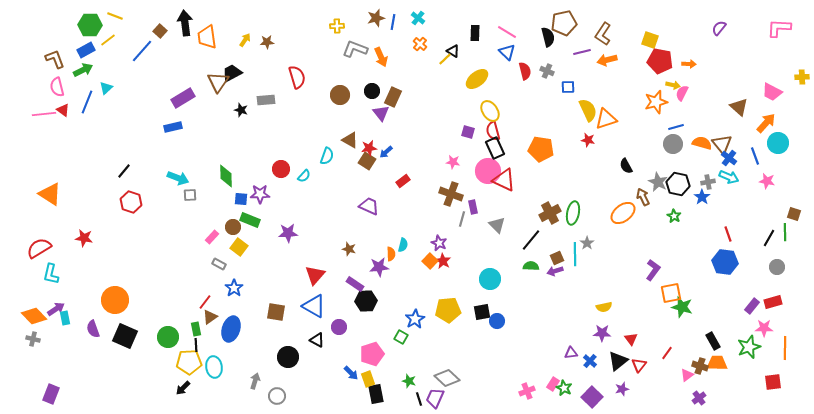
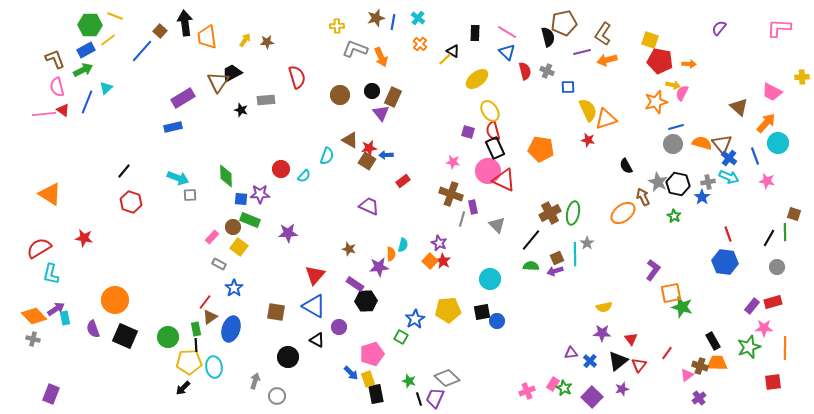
blue arrow at (386, 152): moved 3 px down; rotated 40 degrees clockwise
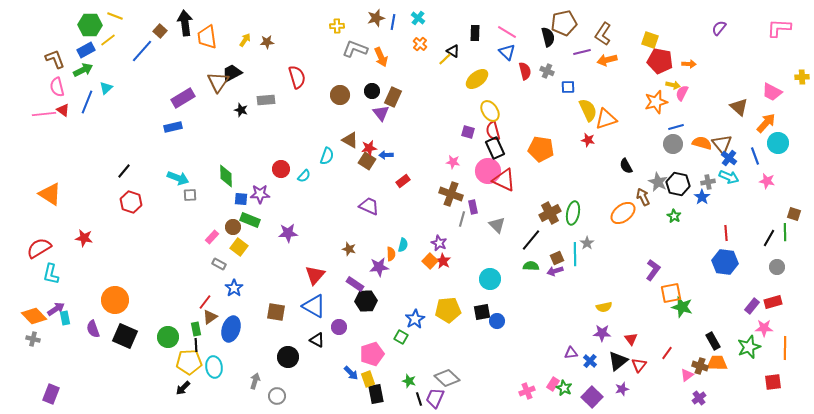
red line at (728, 234): moved 2 px left, 1 px up; rotated 14 degrees clockwise
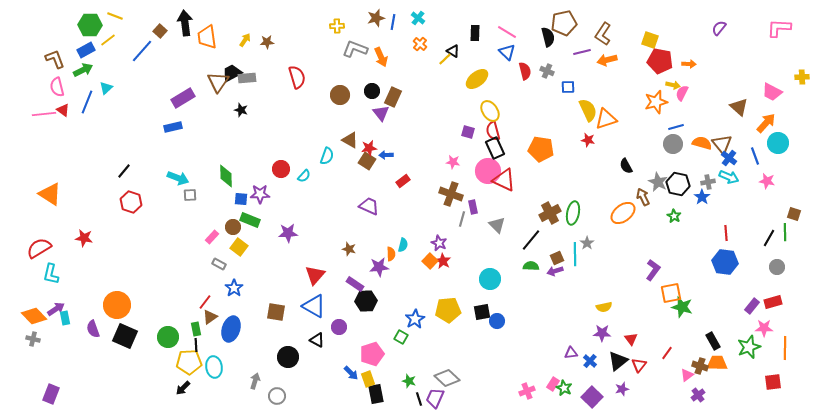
gray rectangle at (266, 100): moved 19 px left, 22 px up
orange circle at (115, 300): moved 2 px right, 5 px down
purple cross at (699, 398): moved 1 px left, 3 px up
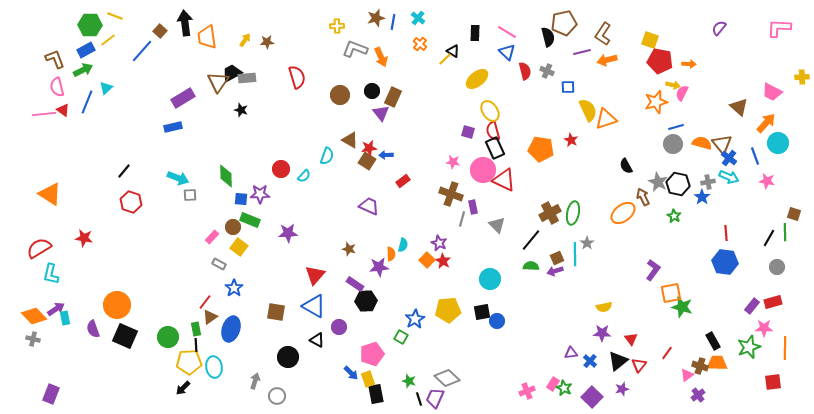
red star at (588, 140): moved 17 px left; rotated 16 degrees clockwise
pink circle at (488, 171): moved 5 px left, 1 px up
orange square at (430, 261): moved 3 px left, 1 px up
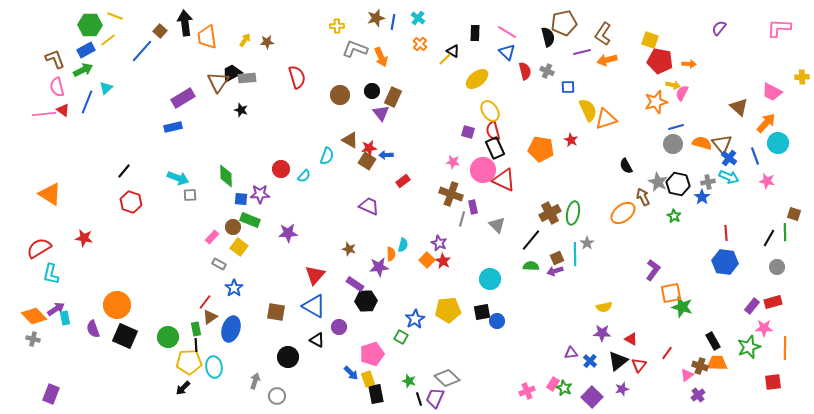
red triangle at (631, 339): rotated 24 degrees counterclockwise
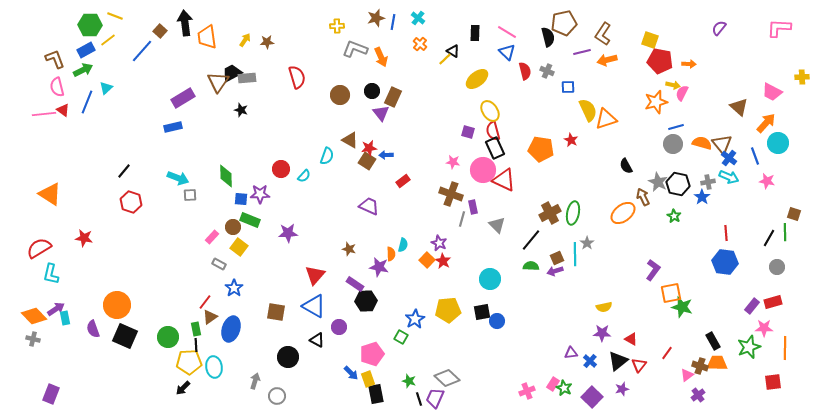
purple star at (379, 267): rotated 18 degrees clockwise
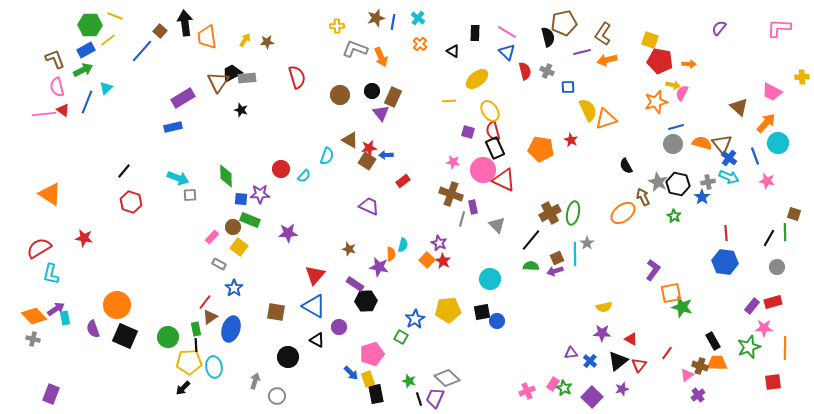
yellow line at (445, 59): moved 4 px right, 42 px down; rotated 40 degrees clockwise
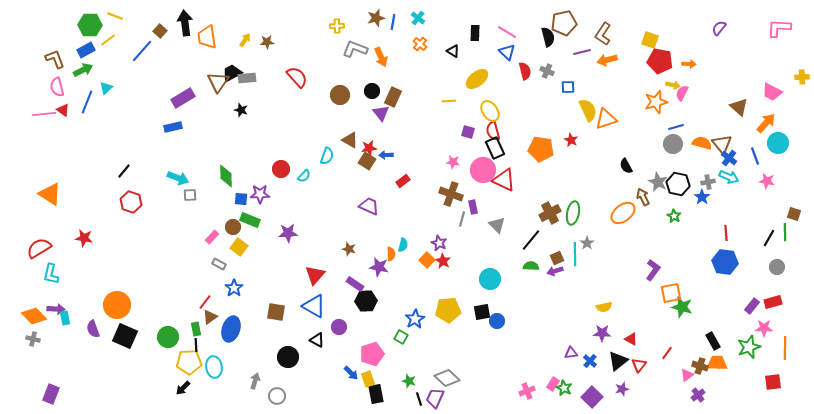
red semicircle at (297, 77): rotated 25 degrees counterclockwise
purple arrow at (56, 309): rotated 36 degrees clockwise
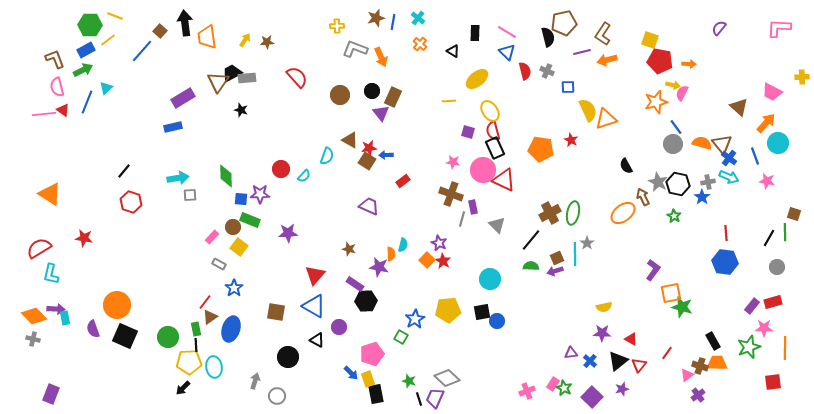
blue line at (676, 127): rotated 70 degrees clockwise
cyan arrow at (178, 178): rotated 30 degrees counterclockwise
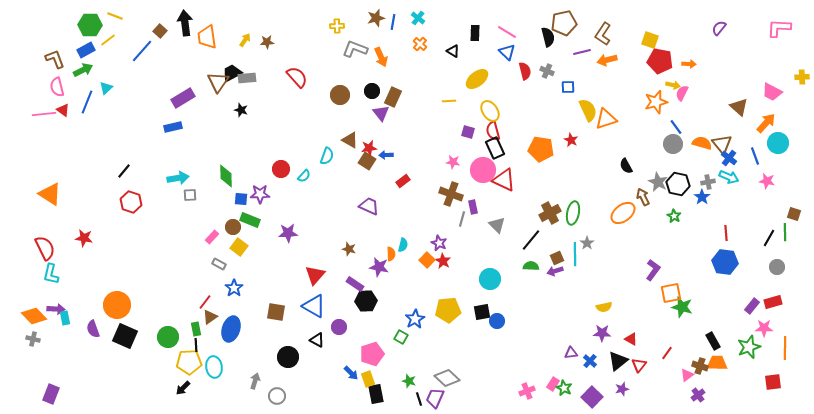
red semicircle at (39, 248): moved 6 px right; rotated 95 degrees clockwise
